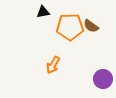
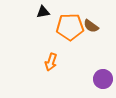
orange arrow: moved 2 px left, 3 px up; rotated 12 degrees counterclockwise
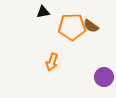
orange pentagon: moved 2 px right
orange arrow: moved 1 px right
purple circle: moved 1 px right, 2 px up
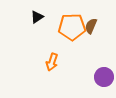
black triangle: moved 6 px left, 5 px down; rotated 24 degrees counterclockwise
brown semicircle: rotated 77 degrees clockwise
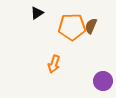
black triangle: moved 4 px up
orange arrow: moved 2 px right, 2 px down
purple circle: moved 1 px left, 4 px down
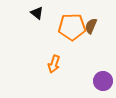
black triangle: rotated 48 degrees counterclockwise
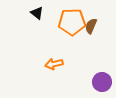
orange pentagon: moved 5 px up
orange arrow: rotated 60 degrees clockwise
purple circle: moved 1 px left, 1 px down
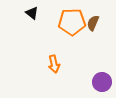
black triangle: moved 5 px left
brown semicircle: moved 2 px right, 3 px up
orange arrow: rotated 90 degrees counterclockwise
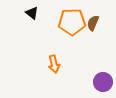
purple circle: moved 1 px right
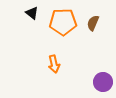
orange pentagon: moved 9 px left
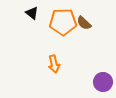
brown semicircle: moved 9 px left; rotated 70 degrees counterclockwise
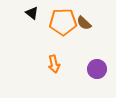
purple circle: moved 6 px left, 13 px up
